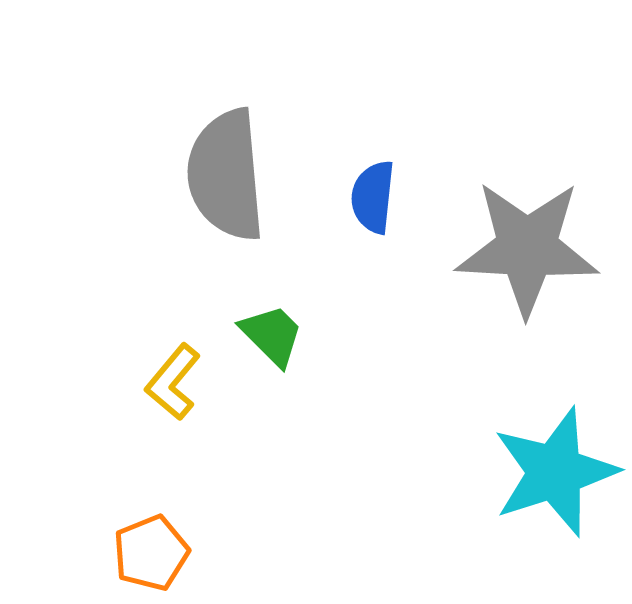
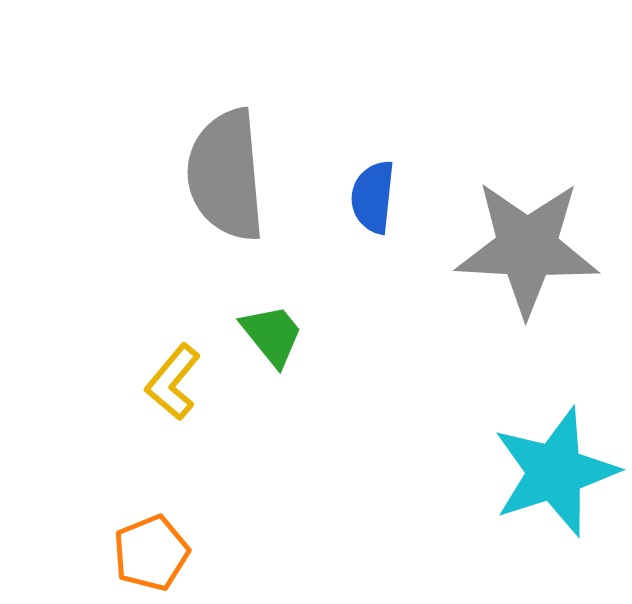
green trapezoid: rotated 6 degrees clockwise
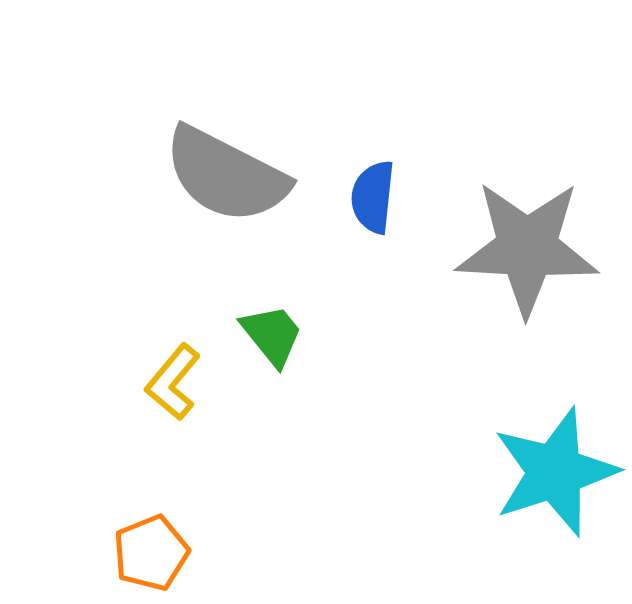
gray semicircle: rotated 58 degrees counterclockwise
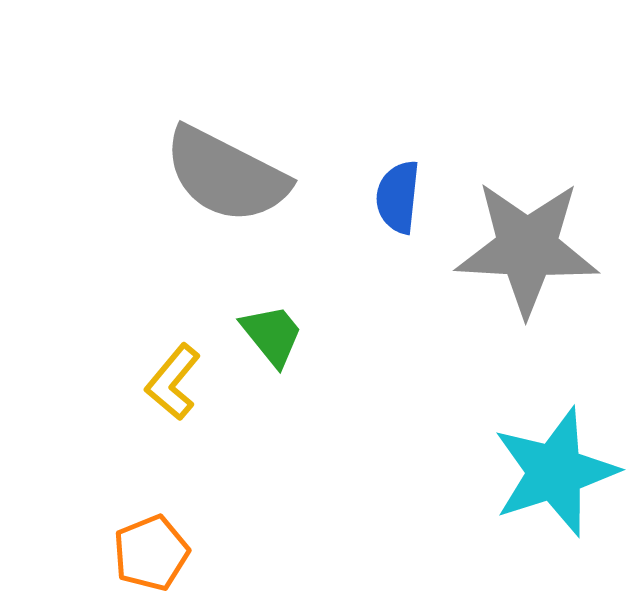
blue semicircle: moved 25 px right
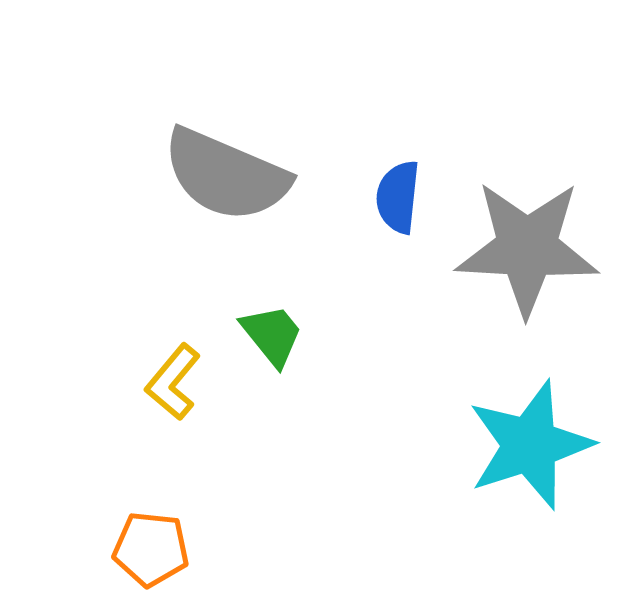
gray semicircle: rotated 4 degrees counterclockwise
cyan star: moved 25 px left, 27 px up
orange pentagon: moved 4 px up; rotated 28 degrees clockwise
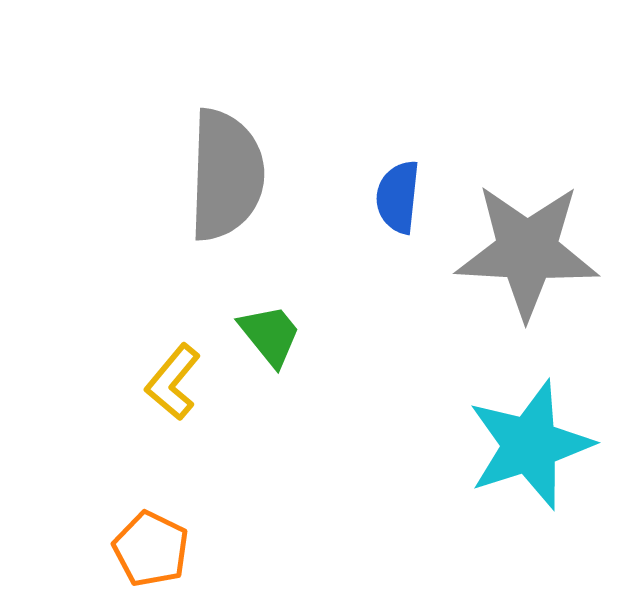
gray semicircle: rotated 111 degrees counterclockwise
gray star: moved 3 px down
green trapezoid: moved 2 px left
orange pentagon: rotated 20 degrees clockwise
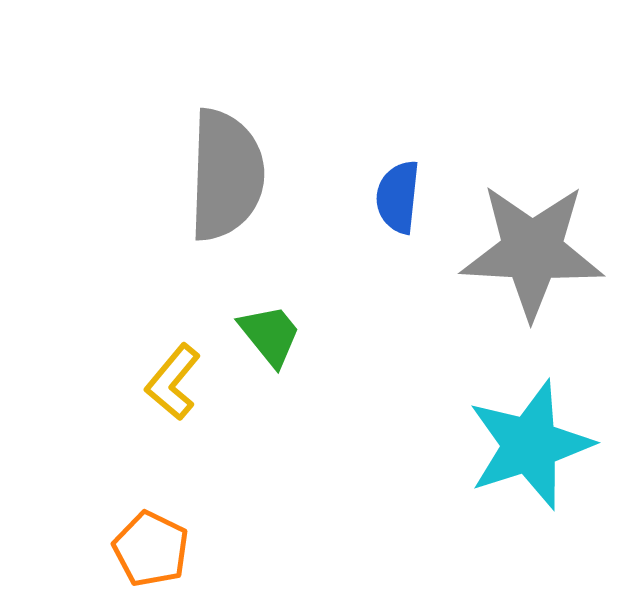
gray star: moved 5 px right
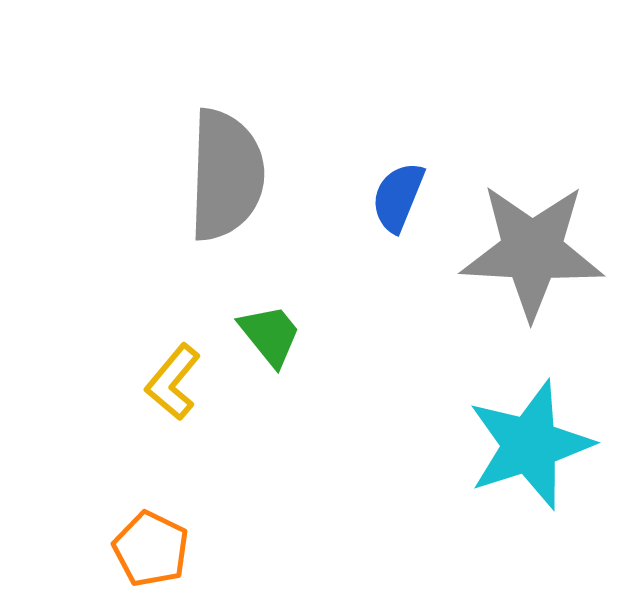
blue semicircle: rotated 16 degrees clockwise
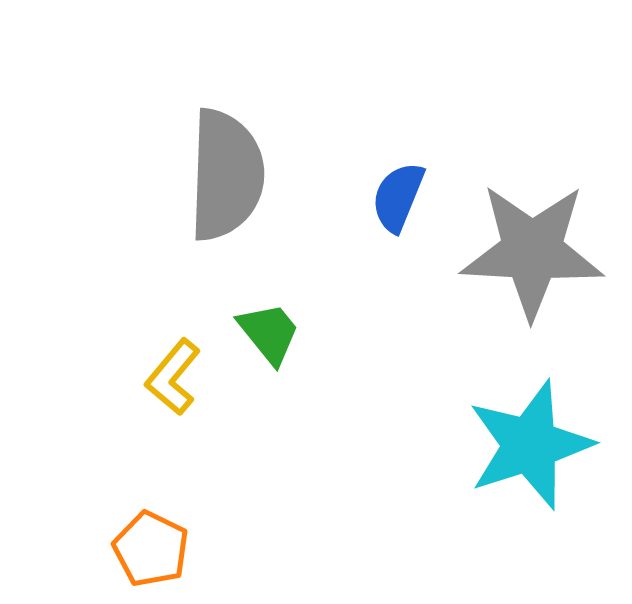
green trapezoid: moved 1 px left, 2 px up
yellow L-shape: moved 5 px up
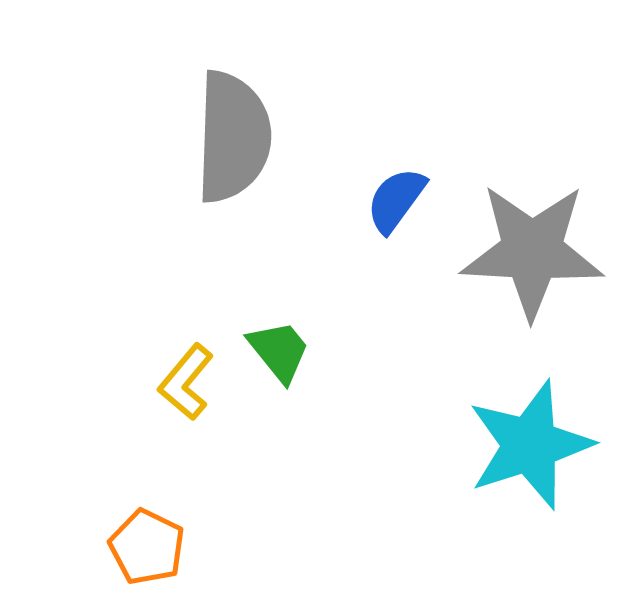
gray semicircle: moved 7 px right, 38 px up
blue semicircle: moved 2 px left, 3 px down; rotated 14 degrees clockwise
green trapezoid: moved 10 px right, 18 px down
yellow L-shape: moved 13 px right, 5 px down
orange pentagon: moved 4 px left, 2 px up
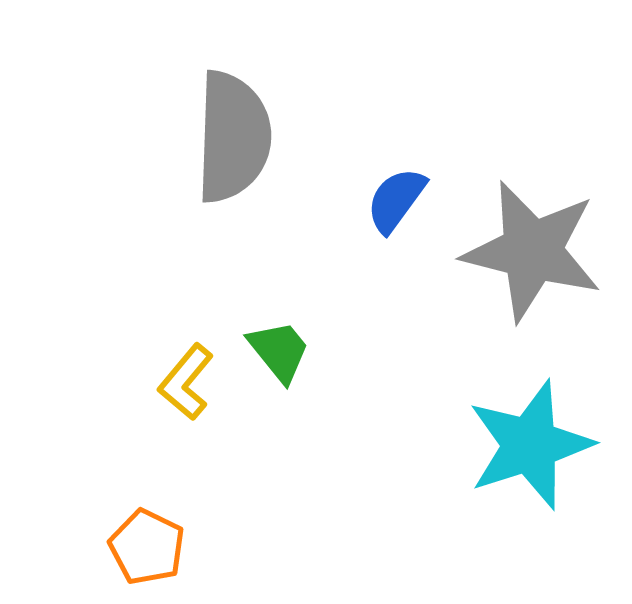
gray star: rotated 11 degrees clockwise
